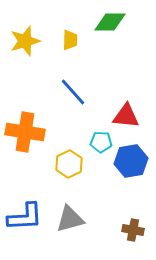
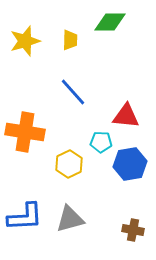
blue hexagon: moved 1 px left, 3 px down
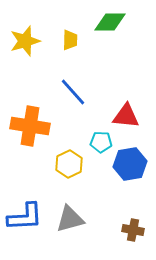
orange cross: moved 5 px right, 6 px up
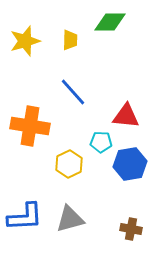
brown cross: moved 2 px left, 1 px up
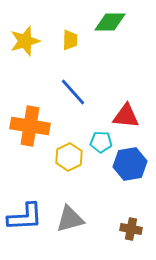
yellow hexagon: moved 7 px up
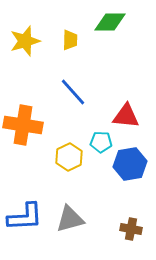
orange cross: moved 7 px left, 1 px up
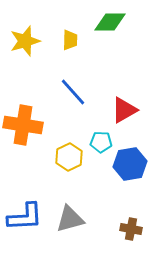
red triangle: moved 2 px left, 6 px up; rotated 36 degrees counterclockwise
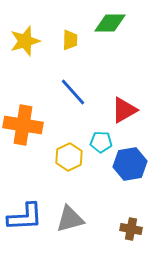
green diamond: moved 1 px down
